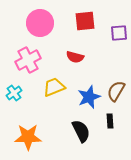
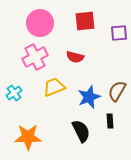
pink cross: moved 7 px right, 3 px up
brown semicircle: moved 1 px right
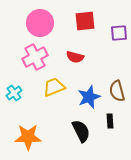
brown semicircle: rotated 45 degrees counterclockwise
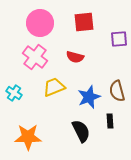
red square: moved 1 px left, 1 px down
purple square: moved 6 px down
pink cross: rotated 25 degrees counterclockwise
cyan cross: rotated 21 degrees counterclockwise
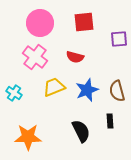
blue star: moved 2 px left, 7 px up
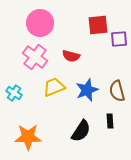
red square: moved 14 px right, 3 px down
red semicircle: moved 4 px left, 1 px up
black semicircle: rotated 60 degrees clockwise
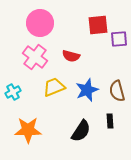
cyan cross: moved 1 px left, 1 px up; rotated 28 degrees clockwise
orange star: moved 7 px up
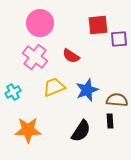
red semicircle: rotated 18 degrees clockwise
brown semicircle: moved 9 px down; rotated 110 degrees clockwise
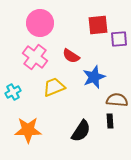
blue star: moved 7 px right, 13 px up
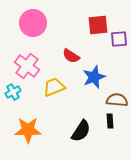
pink circle: moved 7 px left
pink cross: moved 8 px left, 9 px down
